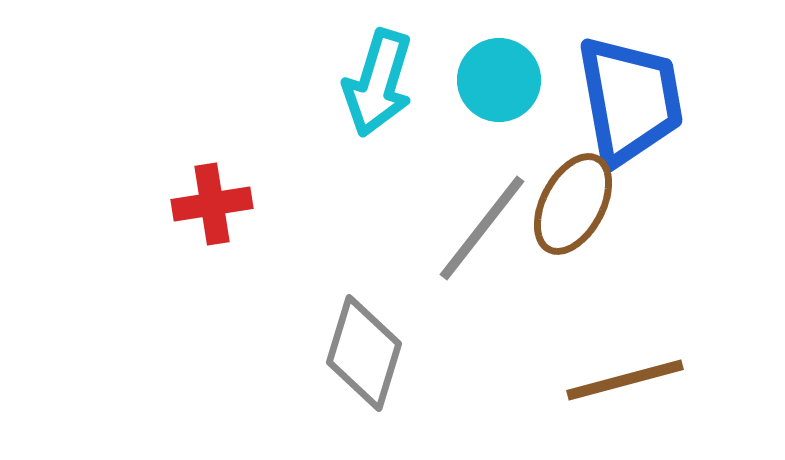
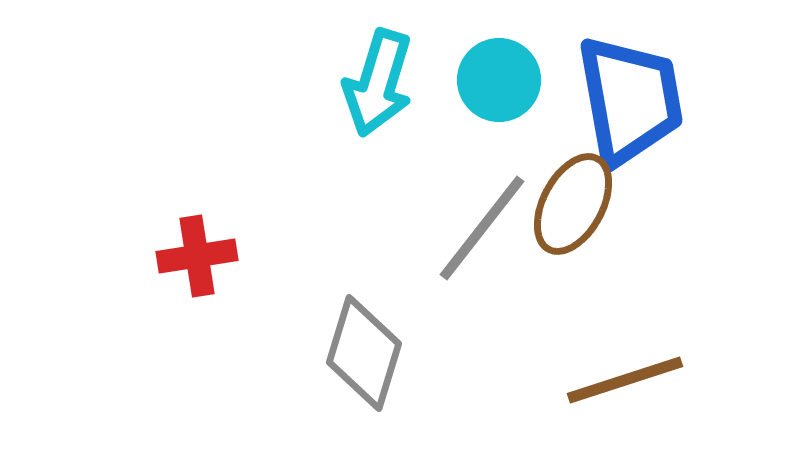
red cross: moved 15 px left, 52 px down
brown line: rotated 3 degrees counterclockwise
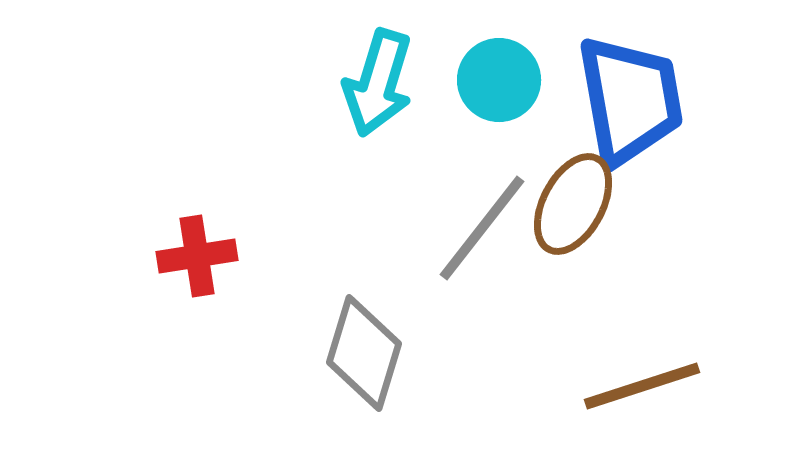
brown line: moved 17 px right, 6 px down
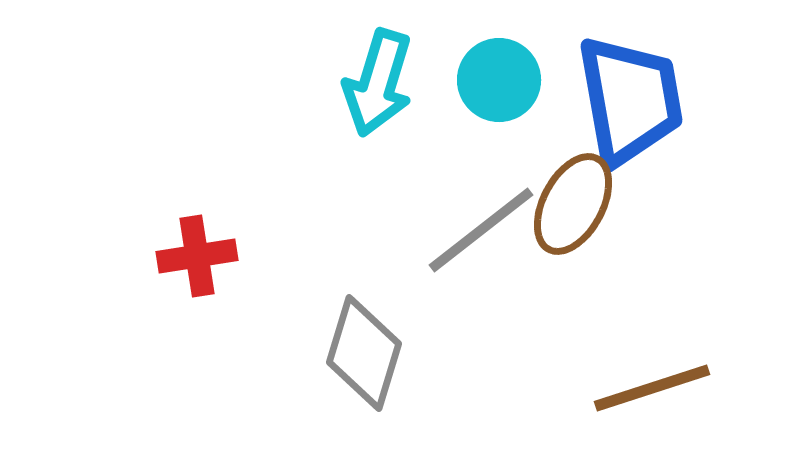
gray line: moved 1 px left, 2 px down; rotated 14 degrees clockwise
brown line: moved 10 px right, 2 px down
